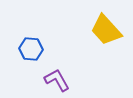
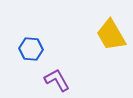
yellow trapezoid: moved 5 px right, 5 px down; rotated 12 degrees clockwise
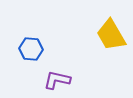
purple L-shape: rotated 48 degrees counterclockwise
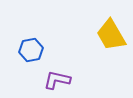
blue hexagon: moved 1 px down; rotated 15 degrees counterclockwise
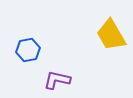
blue hexagon: moved 3 px left
